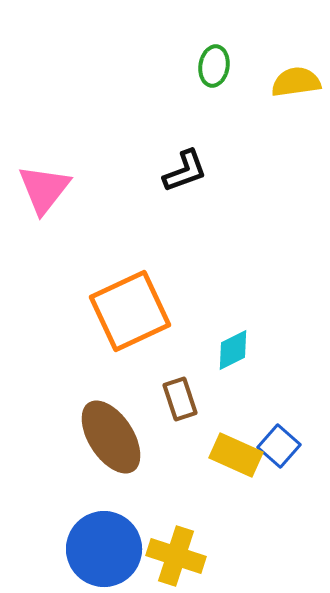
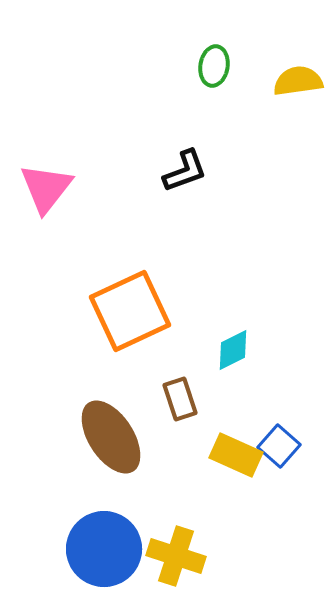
yellow semicircle: moved 2 px right, 1 px up
pink triangle: moved 2 px right, 1 px up
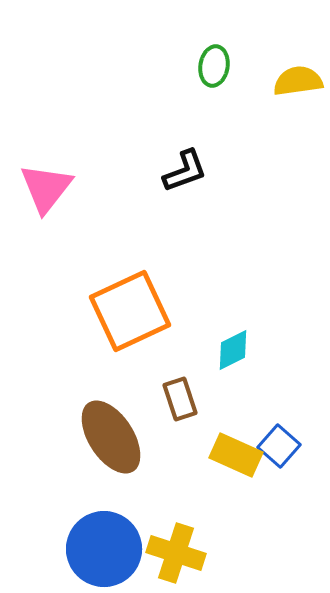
yellow cross: moved 3 px up
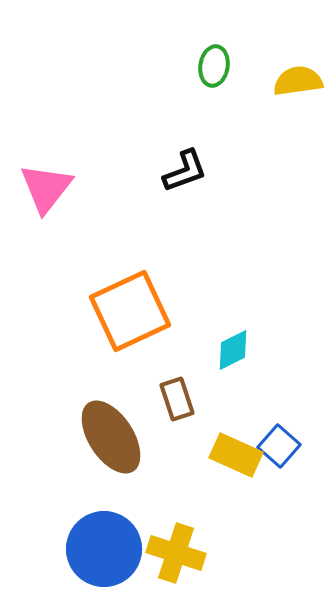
brown rectangle: moved 3 px left
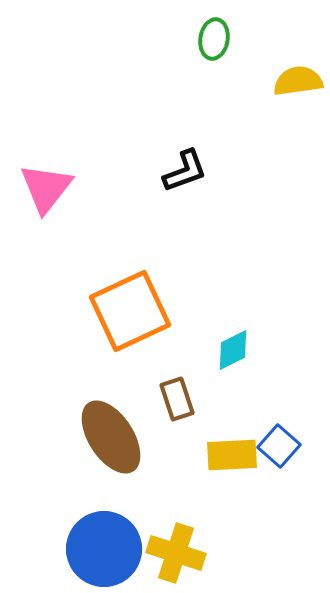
green ellipse: moved 27 px up
yellow rectangle: moved 4 px left; rotated 27 degrees counterclockwise
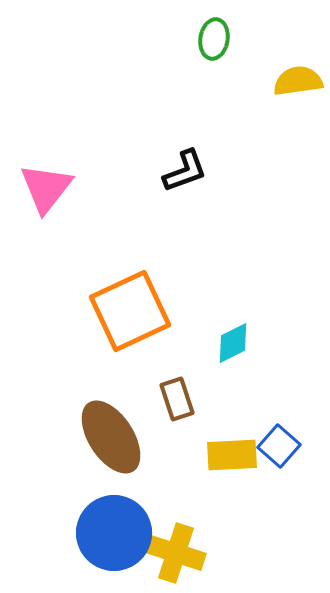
cyan diamond: moved 7 px up
blue circle: moved 10 px right, 16 px up
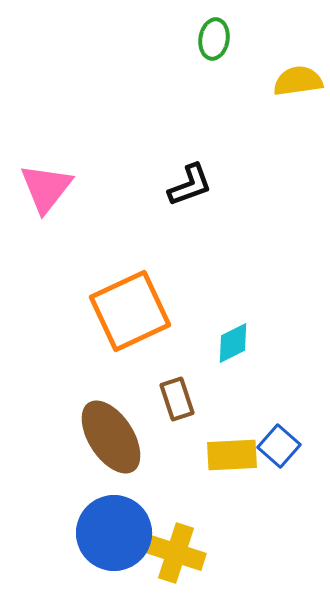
black L-shape: moved 5 px right, 14 px down
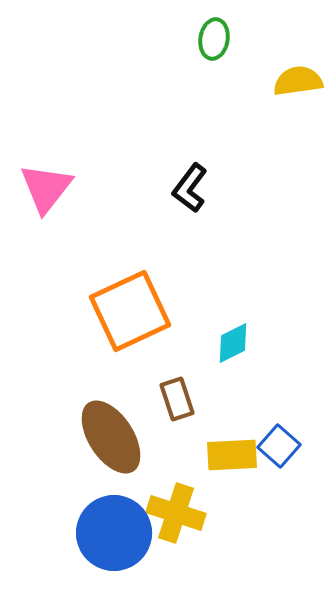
black L-shape: moved 3 px down; rotated 147 degrees clockwise
yellow cross: moved 40 px up
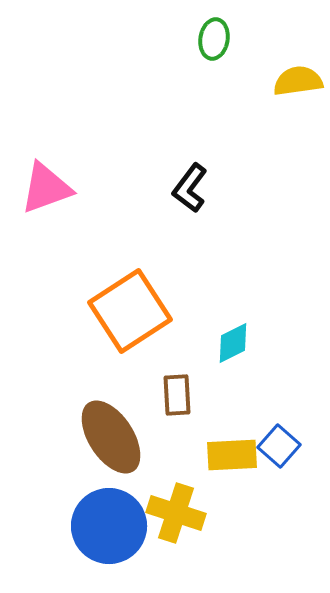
pink triangle: rotated 32 degrees clockwise
orange square: rotated 8 degrees counterclockwise
brown rectangle: moved 4 px up; rotated 15 degrees clockwise
blue circle: moved 5 px left, 7 px up
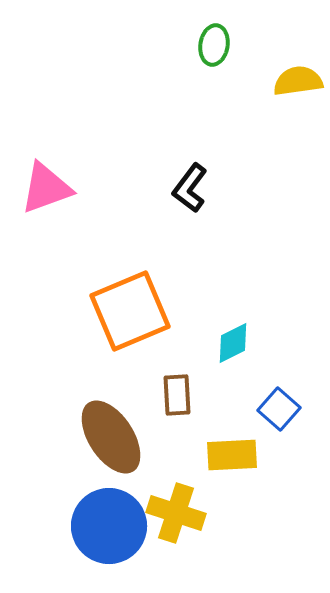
green ellipse: moved 6 px down
orange square: rotated 10 degrees clockwise
blue square: moved 37 px up
